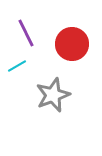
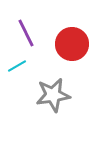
gray star: rotated 12 degrees clockwise
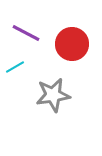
purple line: rotated 36 degrees counterclockwise
cyan line: moved 2 px left, 1 px down
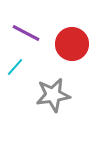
cyan line: rotated 18 degrees counterclockwise
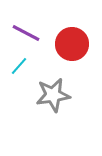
cyan line: moved 4 px right, 1 px up
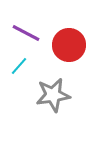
red circle: moved 3 px left, 1 px down
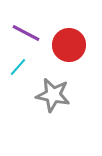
cyan line: moved 1 px left, 1 px down
gray star: rotated 20 degrees clockwise
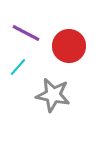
red circle: moved 1 px down
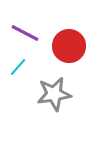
purple line: moved 1 px left
gray star: moved 1 px right, 1 px up; rotated 20 degrees counterclockwise
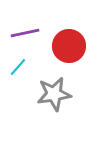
purple line: rotated 40 degrees counterclockwise
